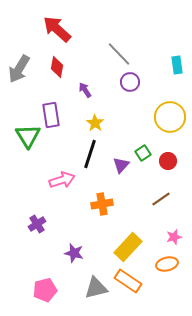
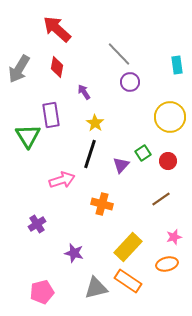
purple arrow: moved 1 px left, 2 px down
orange cross: rotated 25 degrees clockwise
pink pentagon: moved 3 px left, 2 px down
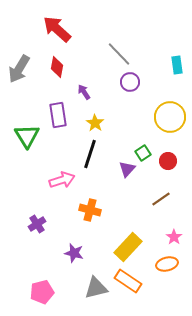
purple rectangle: moved 7 px right
green triangle: moved 1 px left
purple triangle: moved 6 px right, 4 px down
orange cross: moved 12 px left, 6 px down
pink star: rotated 21 degrees counterclockwise
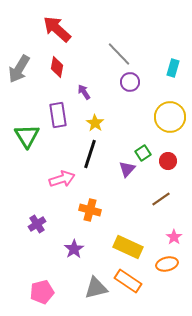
cyan rectangle: moved 4 px left, 3 px down; rotated 24 degrees clockwise
pink arrow: moved 1 px up
yellow rectangle: rotated 72 degrees clockwise
purple star: moved 4 px up; rotated 24 degrees clockwise
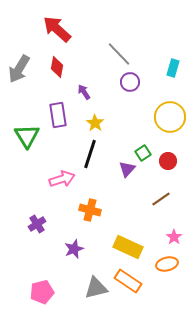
purple star: rotated 12 degrees clockwise
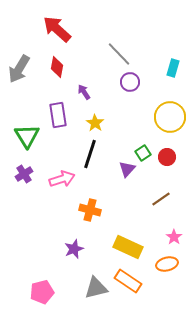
red circle: moved 1 px left, 4 px up
purple cross: moved 13 px left, 50 px up
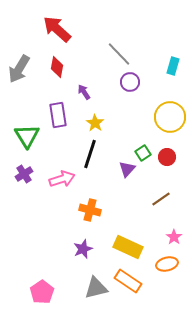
cyan rectangle: moved 2 px up
purple star: moved 9 px right
pink pentagon: rotated 20 degrees counterclockwise
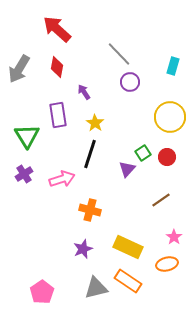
brown line: moved 1 px down
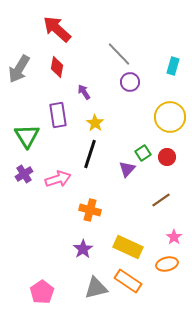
pink arrow: moved 4 px left
purple star: rotated 12 degrees counterclockwise
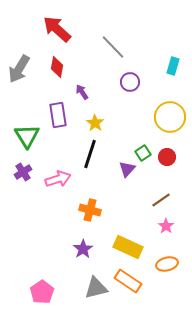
gray line: moved 6 px left, 7 px up
purple arrow: moved 2 px left
purple cross: moved 1 px left, 2 px up
pink star: moved 8 px left, 11 px up
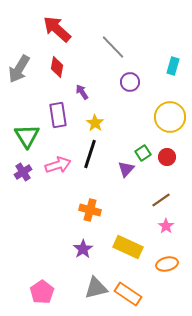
purple triangle: moved 1 px left
pink arrow: moved 14 px up
orange rectangle: moved 13 px down
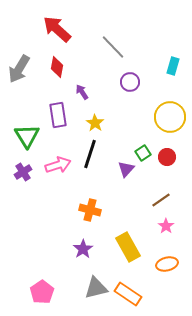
yellow rectangle: rotated 36 degrees clockwise
